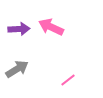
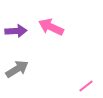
purple arrow: moved 3 px left, 2 px down
pink line: moved 18 px right, 6 px down
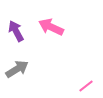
purple arrow: rotated 115 degrees counterclockwise
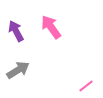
pink arrow: rotated 30 degrees clockwise
gray arrow: moved 1 px right, 1 px down
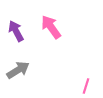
pink line: rotated 35 degrees counterclockwise
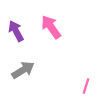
gray arrow: moved 5 px right
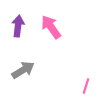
purple arrow: moved 2 px right, 5 px up; rotated 35 degrees clockwise
